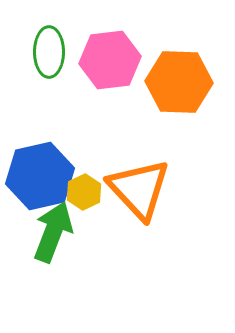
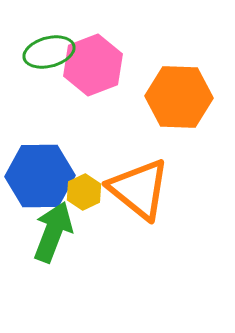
green ellipse: rotated 75 degrees clockwise
pink hexagon: moved 17 px left, 5 px down; rotated 14 degrees counterclockwise
orange hexagon: moved 15 px down
blue hexagon: rotated 12 degrees clockwise
orange triangle: rotated 8 degrees counterclockwise
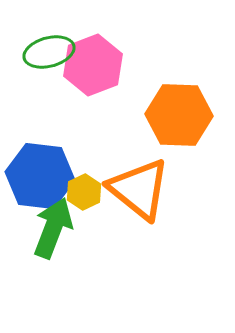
orange hexagon: moved 18 px down
blue hexagon: rotated 8 degrees clockwise
green arrow: moved 4 px up
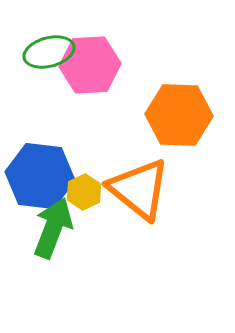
pink hexagon: moved 3 px left; rotated 18 degrees clockwise
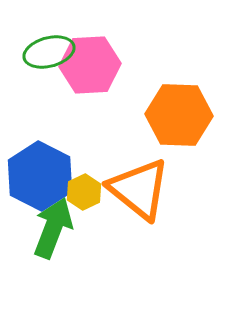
blue hexagon: rotated 20 degrees clockwise
